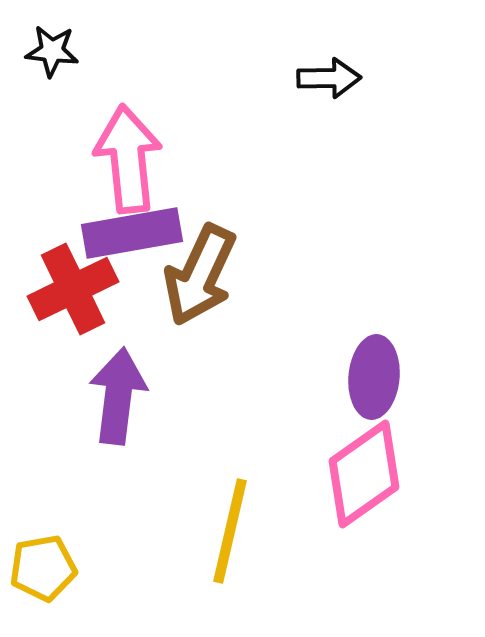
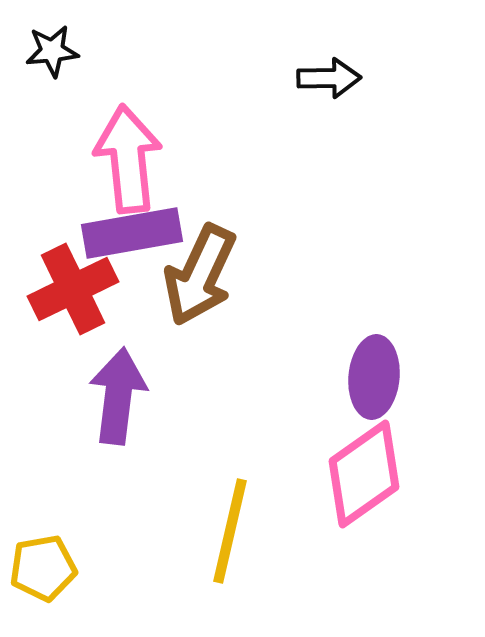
black star: rotated 12 degrees counterclockwise
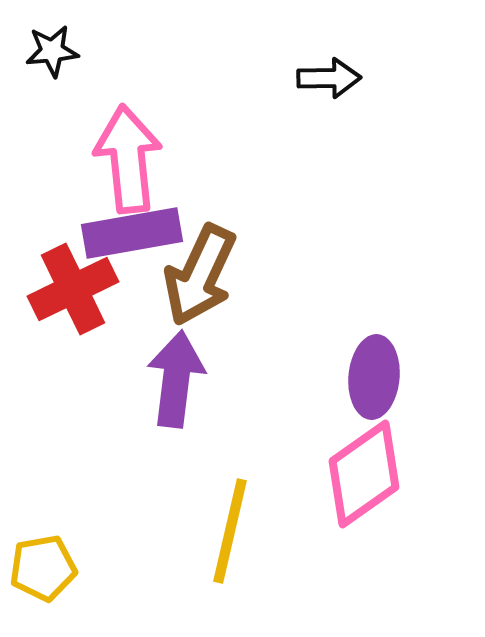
purple arrow: moved 58 px right, 17 px up
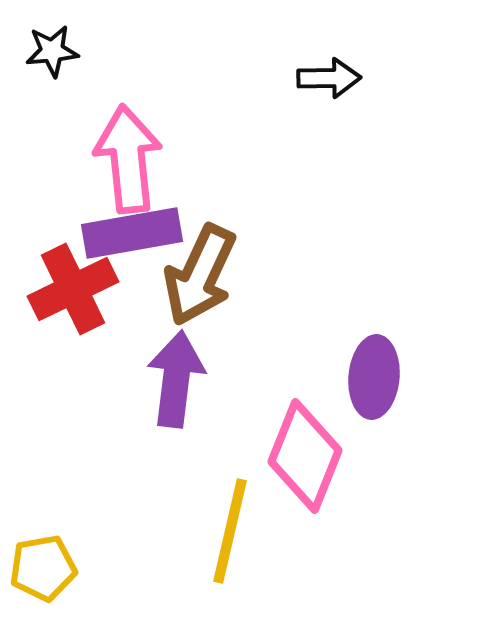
pink diamond: moved 59 px left, 18 px up; rotated 33 degrees counterclockwise
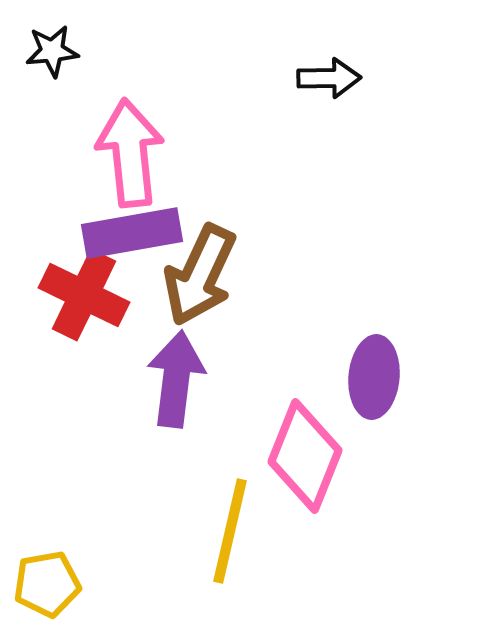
pink arrow: moved 2 px right, 6 px up
red cross: moved 11 px right, 6 px down; rotated 38 degrees counterclockwise
yellow pentagon: moved 4 px right, 16 px down
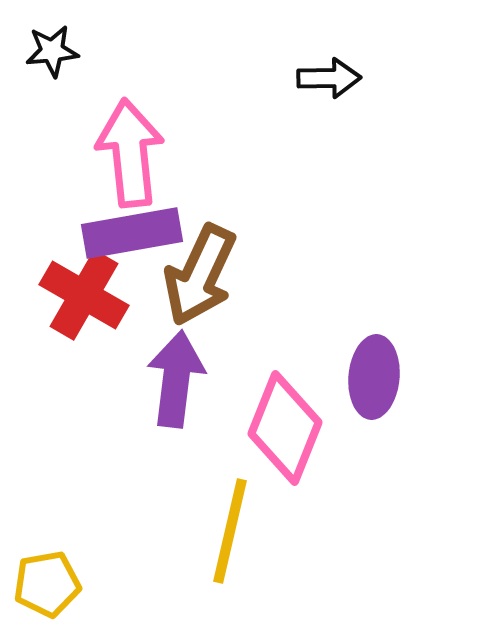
red cross: rotated 4 degrees clockwise
pink diamond: moved 20 px left, 28 px up
